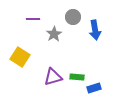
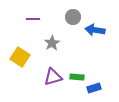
blue arrow: rotated 108 degrees clockwise
gray star: moved 2 px left, 9 px down
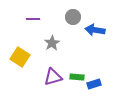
blue rectangle: moved 4 px up
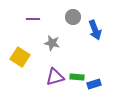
blue arrow: rotated 120 degrees counterclockwise
gray star: rotated 28 degrees counterclockwise
purple triangle: moved 2 px right
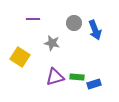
gray circle: moved 1 px right, 6 px down
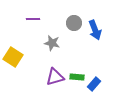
yellow square: moved 7 px left
blue rectangle: rotated 32 degrees counterclockwise
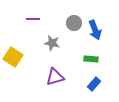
green rectangle: moved 14 px right, 18 px up
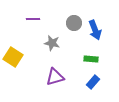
blue rectangle: moved 1 px left, 2 px up
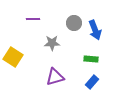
gray star: rotated 14 degrees counterclockwise
blue rectangle: moved 1 px left
